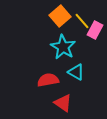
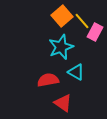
orange square: moved 2 px right
pink rectangle: moved 2 px down
cyan star: moved 2 px left; rotated 20 degrees clockwise
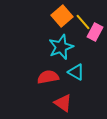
yellow line: moved 1 px right, 1 px down
red semicircle: moved 3 px up
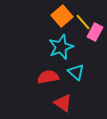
cyan triangle: rotated 12 degrees clockwise
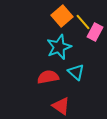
cyan star: moved 2 px left
red triangle: moved 2 px left, 3 px down
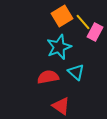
orange square: rotated 10 degrees clockwise
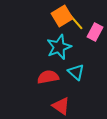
yellow line: moved 7 px left
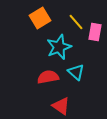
orange square: moved 22 px left, 2 px down
pink rectangle: rotated 18 degrees counterclockwise
